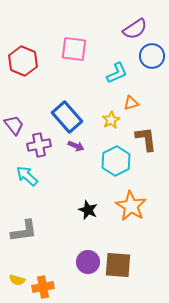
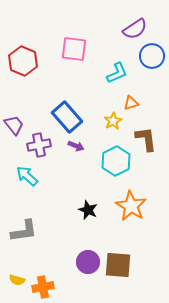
yellow star: moved 2 px right, 1 px down
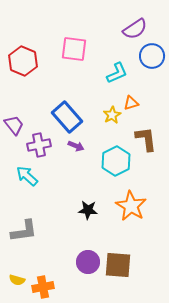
yellow star: moved 1 px left, 6 px up
black star: rotated 18 degrees counterclockwise
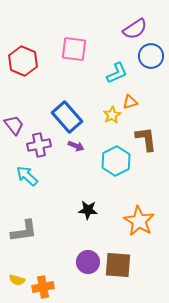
blue circle: moved 1 px left
orange triangle: moved 1 px left, 1 px up
orange star: moved 8 px right, 15 px down
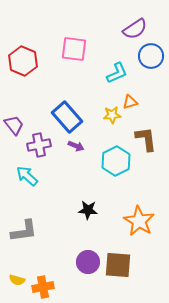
yellow star: rotated 24 degrees clockwise
